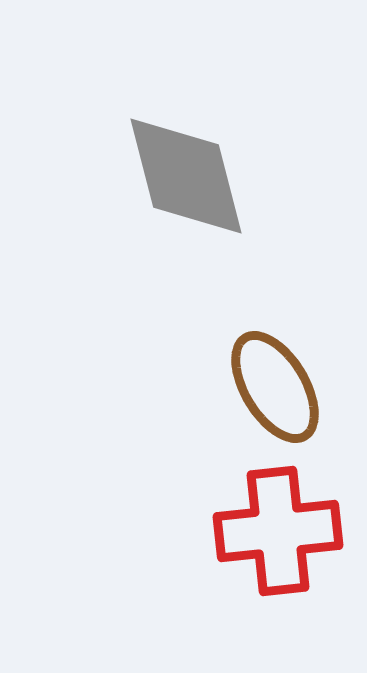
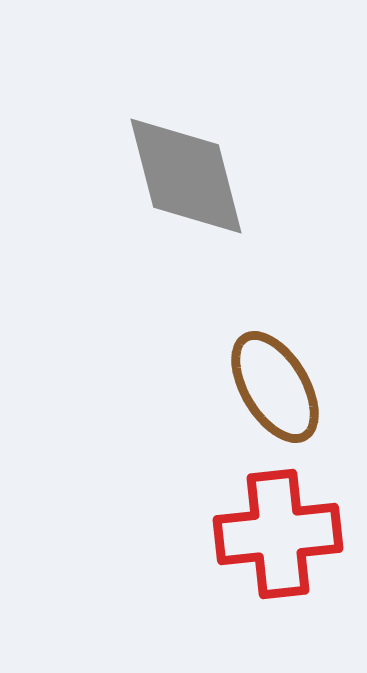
red cross: moved 3 px down
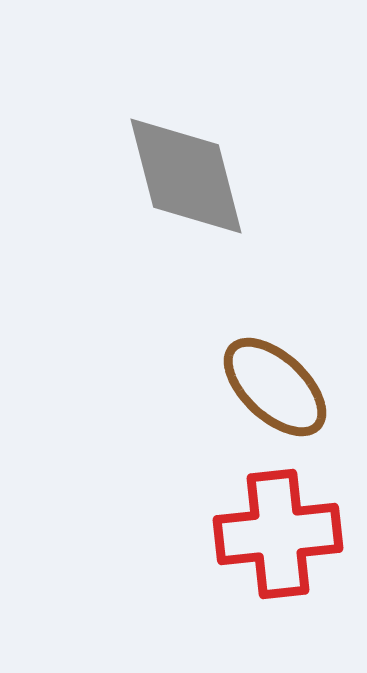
brown ellipse: rotated 16 degrees counterclockwise
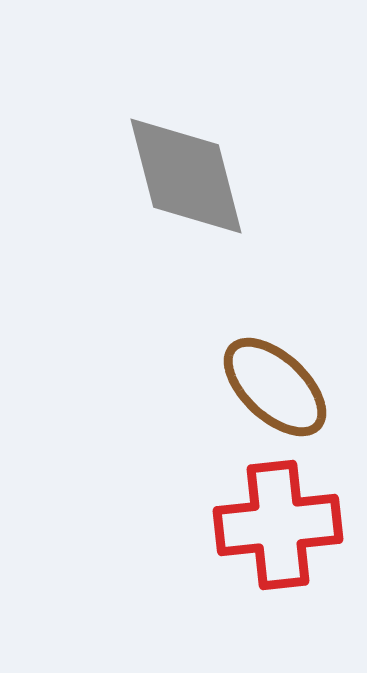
red cross: moved 9 px up
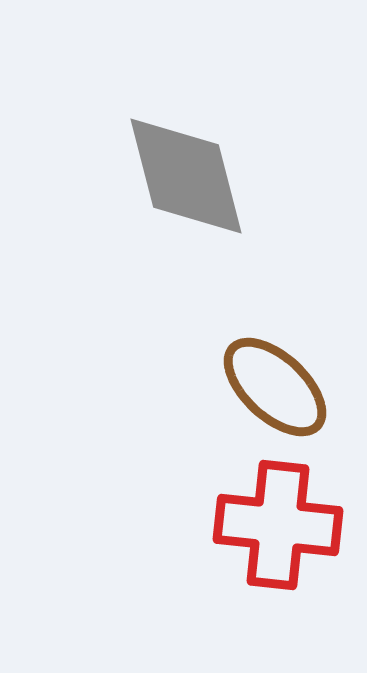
red cross: rotated 12 degrees clockwise
